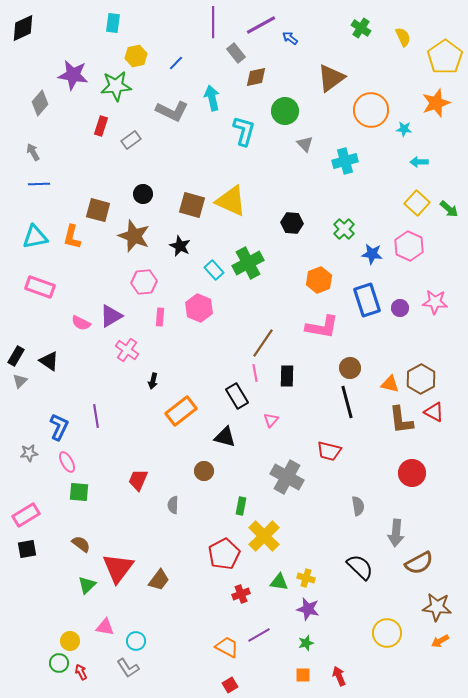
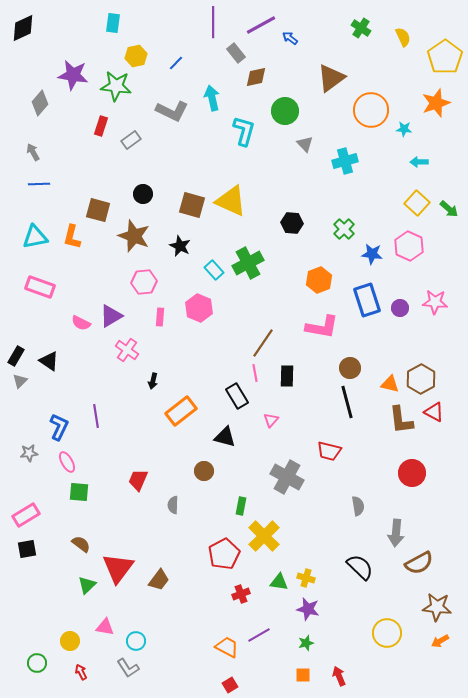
green star at (116, 86): rotated 12 degrees clockwise
green circle at (59, 663): moved 22 px left
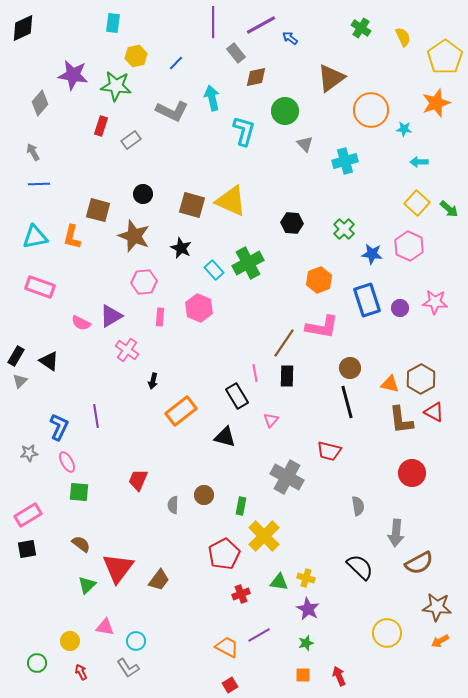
black star at (180, 246): moved 1 px right, 2 px down
brown line at (263, 343): moved 21 px right
brown circle at (204, 471): moved 24 px down
pink rectangle at (26, 515): moved 2 px right
purple star at (308, 609): rotated 15 degrees clockwise
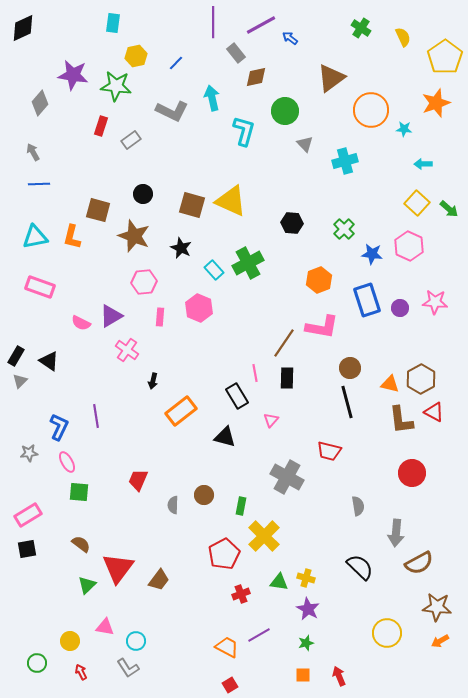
cyan arrow at (419, 162): moved 4 px right, 2 px down
black rectangle at (287, 376): moved 2 px down
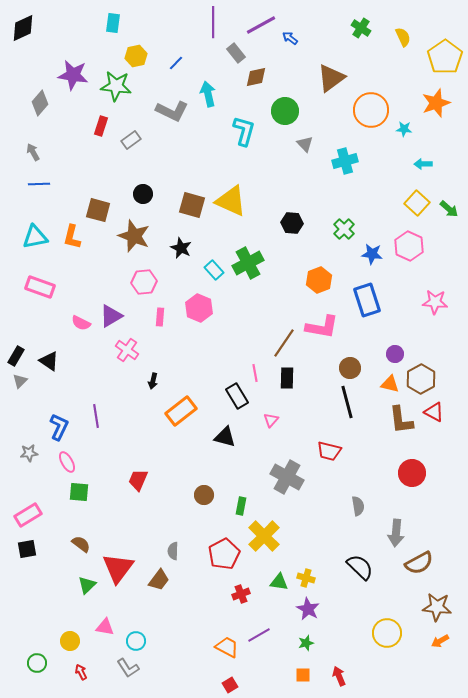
cyan arrow at (212, 98): moved 4 px left, 4 px up
purple circle at (400, 308): moved 5 px left, 46 px down
gray semicircle at (173, 505): moved 46 px down
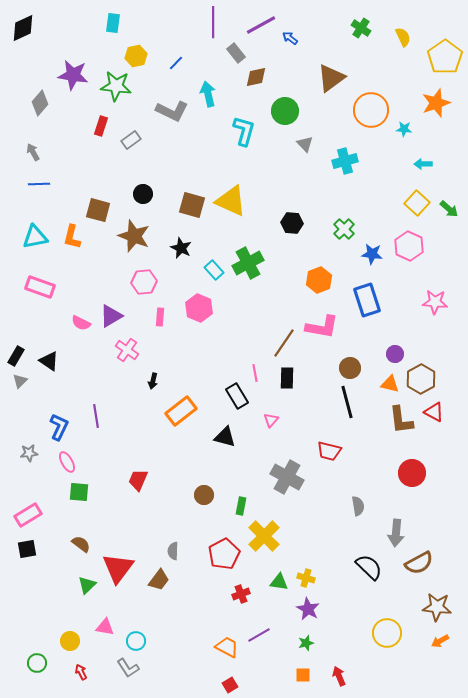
black semicircle at (360, 567): moved 9 px right
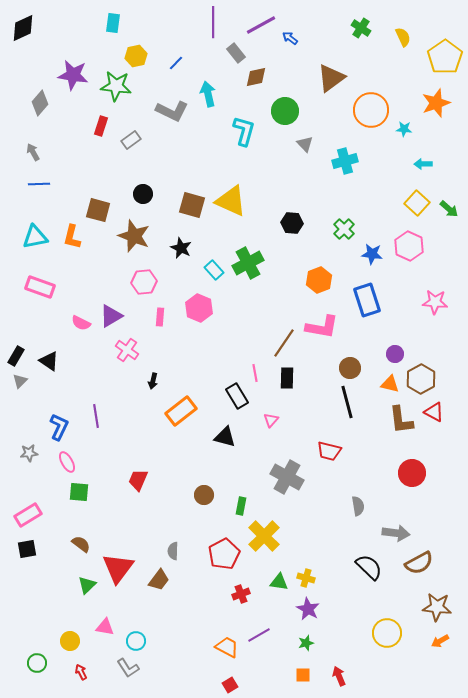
gray arrow at (396, 533): rotated 88 degrees counterclockwise
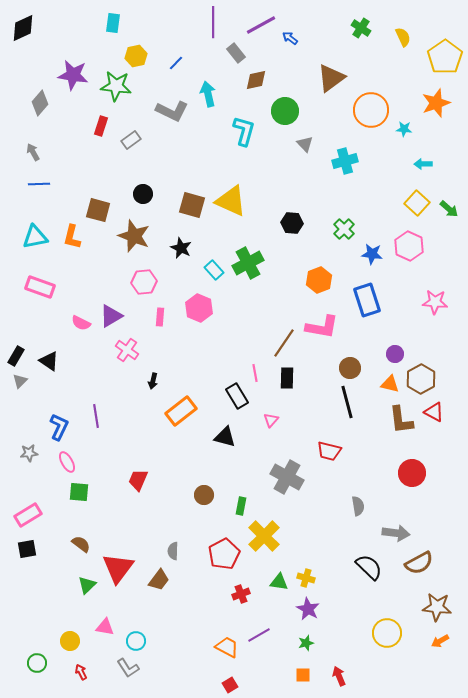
brown diamond at (256, 77): moved 3 px down
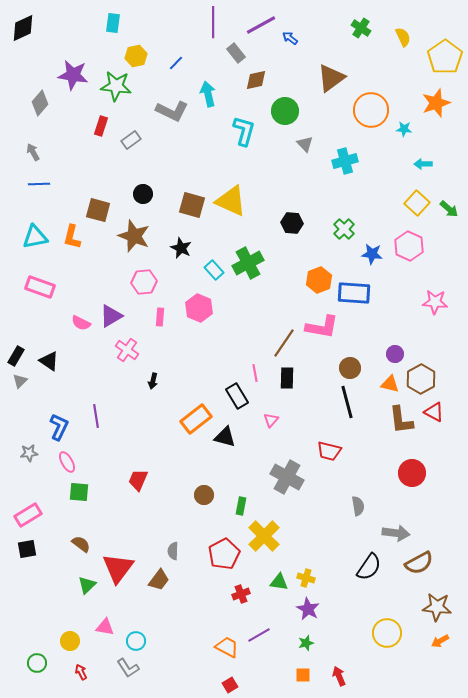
blue rectangle at (367, 300): moved 13 px left, 7 px up; rotated 68 degrees counterclockwise
orange rectangle at (181, 411): moved 15 px right, 8 px down
black semicircle at (369, 567): rotated 80 degrees clockwise
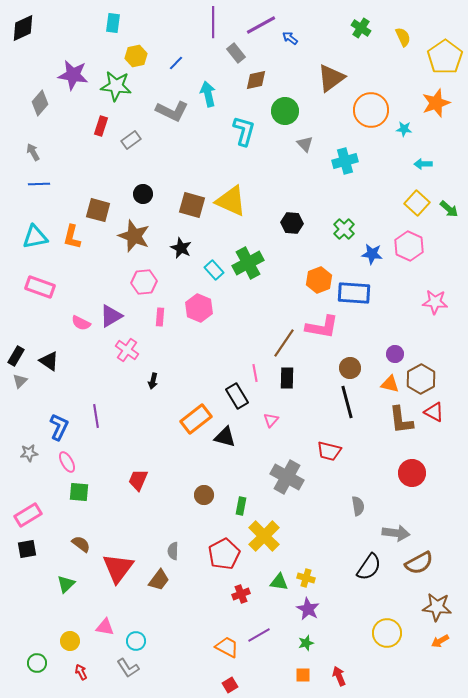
green triangle at (87, 585): moved 21 px left, 1 px up
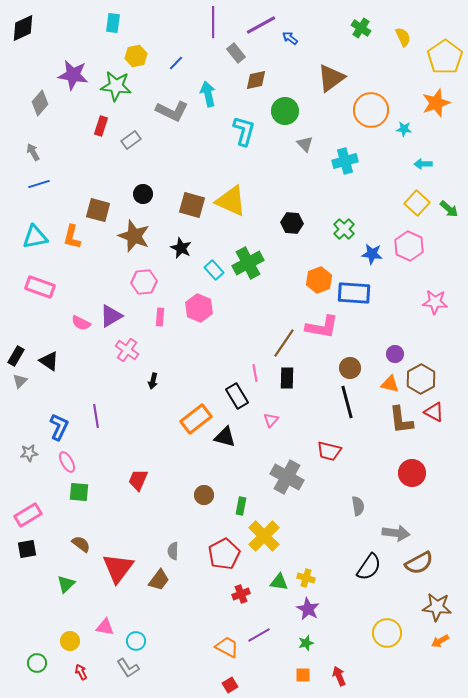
blue line at (39, 184): rotated 15 degrees counterclockwise
